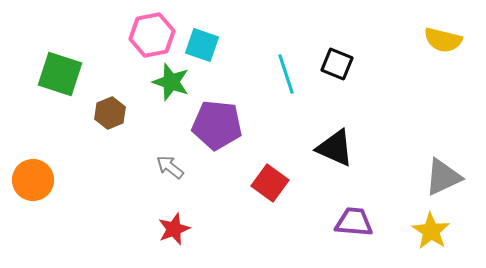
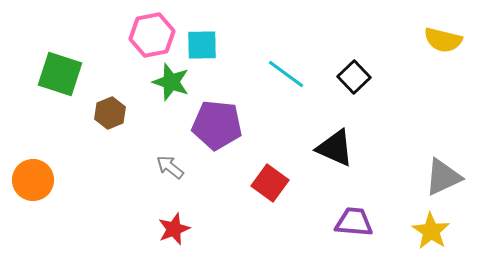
cyan square: rotated 20 degrees counterclockwise
black square: moved 17 px right, 13 px down; rotated 24 degrees clockwise
cyan line: rotated 36 degrees counterclockwise
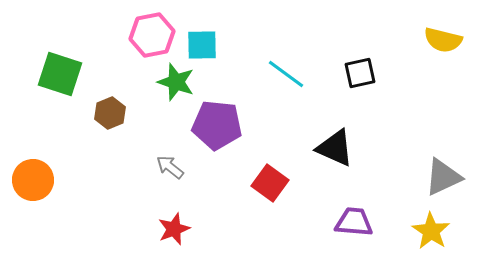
black square: moved 6 px right, 4 px up; rotated 32 degrees clockwise
green star: moved 5 px right
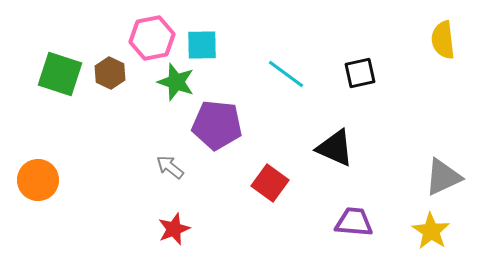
pink hexagon: moved 3 px down
yellow semicircle: rotated 69 degrees clockwise
brown hexagon: moved 40 px up; rotated 12 degrees counterclockwise
orange circle: moved 5 px right
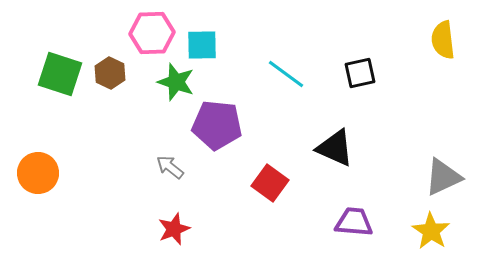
pink hexagon: moved 5 px up; rotated 9 degrees clockwise
orange circle: moved 7 px up
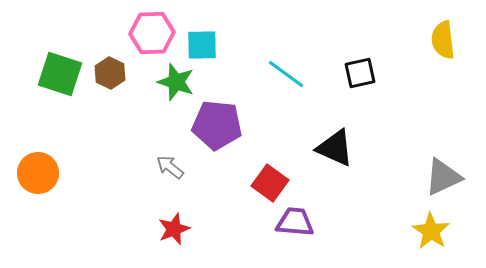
purple trapezoid: moved 59 px left
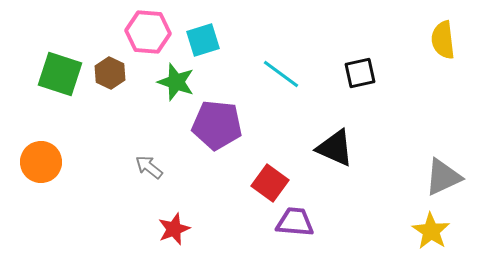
pink hexagon: moved 4 px left, 1 px up; rotated 6 degrees clockwise
cyan square: moved 1 px right, 5 px up; rotated 16 degrees counterclockwise
cyan line: moved 5 px left
gray arrow: moved 21 px left
orange circle: moved 3 px right, 11 px up
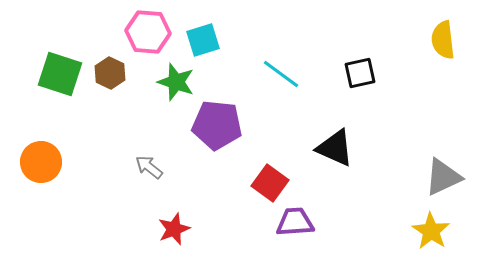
purple trapezoid: rotated 9 degrees counterclockwise
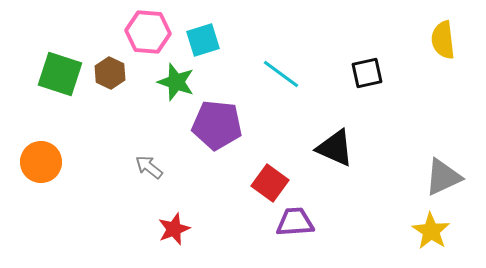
black square: moved 7 px right
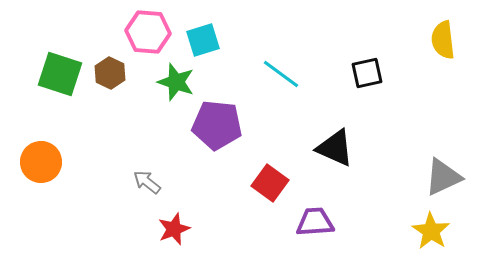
gray arrow: moved 2 px left, 15 px down
purple trapezoid: moved 20 px right
